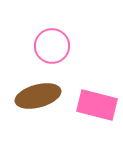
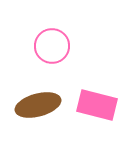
brown ellipse: moved 9 px down
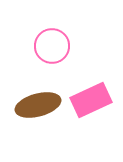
pink rectangle: moved 6 px left, 5 px up; rotated 39 degrees counterclockwise
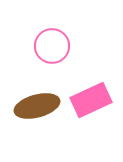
brown ellipse: moved 1 px left, 1 px down
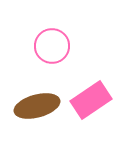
pink rectangle: rotated 9 degrees counterclockwise
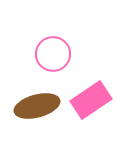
pink circle: moved 1 px right, 8 px down
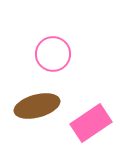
pink rectangle: moved 23 px down
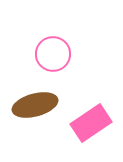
brown ellipse: moved 2 px left, 1 px up
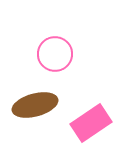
pink circle: moved 2 px right
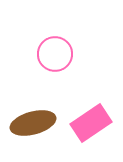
brown ellipse: moved 2 px left, 18 px down
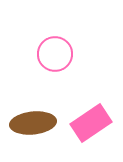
brown ellipse: rotated 9 degrees clockwise
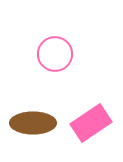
brown ellipse: rotated 6 degrees clockwise
